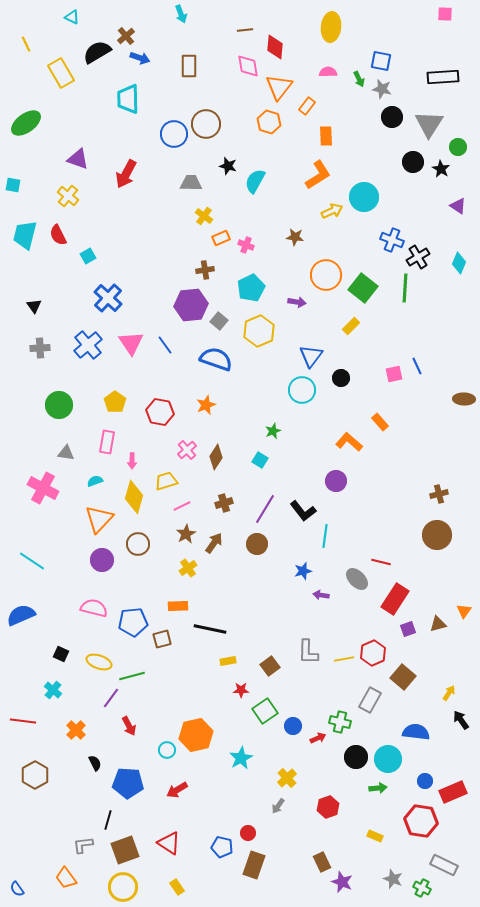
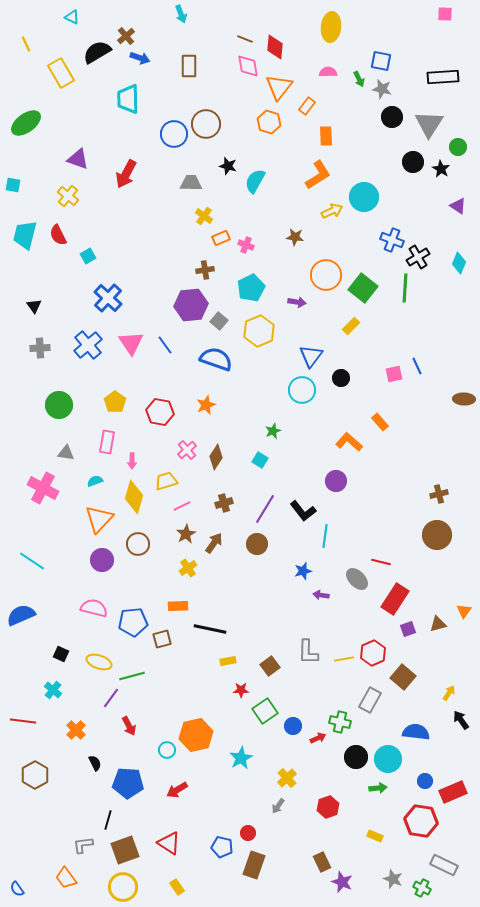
brown line at (245, 30): moved 9 px down; rotated 28 degrees clockwise
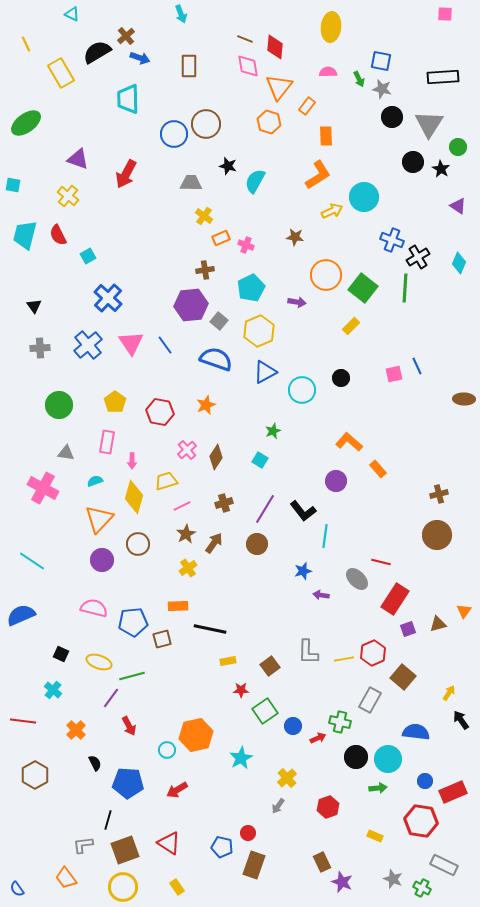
cyan triangle at (72, 17): moved 3 px up
blue triangle at (311, 356): moved 46 px left, 16 px down; rotated 25 degrees clockwise
orange rectangle at (380, 422): moved 2 px left, 47 px down
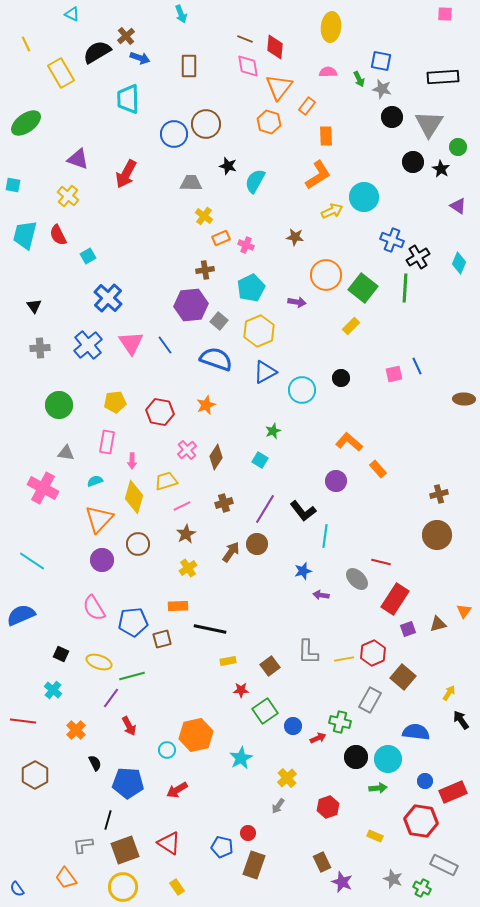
yellow pentagon at (115, 402): rotated 30 degrees clockwise
brown arrow at (214, 543): moved 17 px right, 9 px down
pink semicircle at (94, 608): rotated 136 degrees counterclockwise
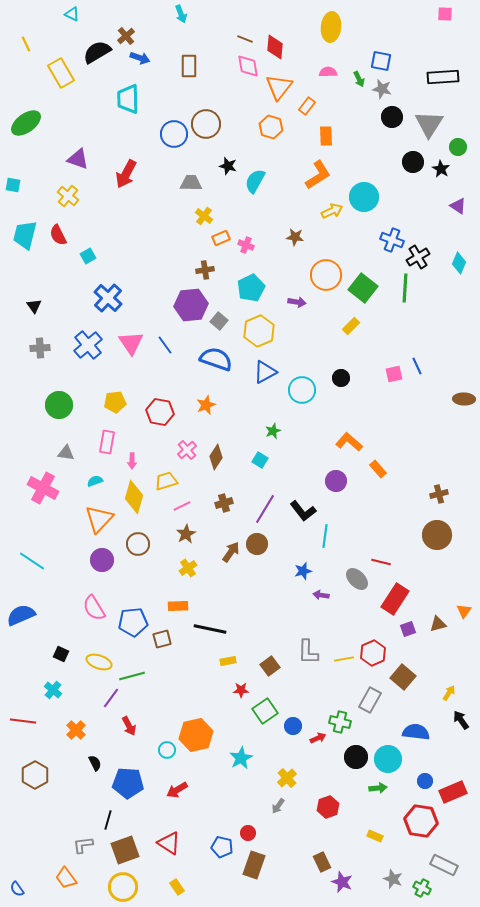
orange hexagon at (269, 122): moved 2 px right, 5 px down
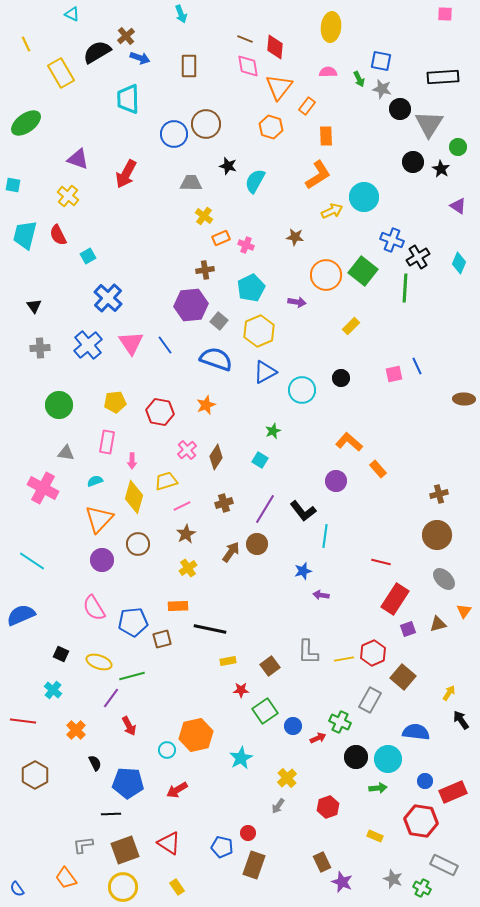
black circle at (392, 117): moved 8 px right, 8 px up
green square at (363, 288): moved 17 px up
gray ellipse at (357, 579): moved 87 px right
green cross at (340, 722): rotated 10 degrees clockwise
black line at (108, 820): moved 3 px right, 6 px up; rotated 72 degrees clockwise
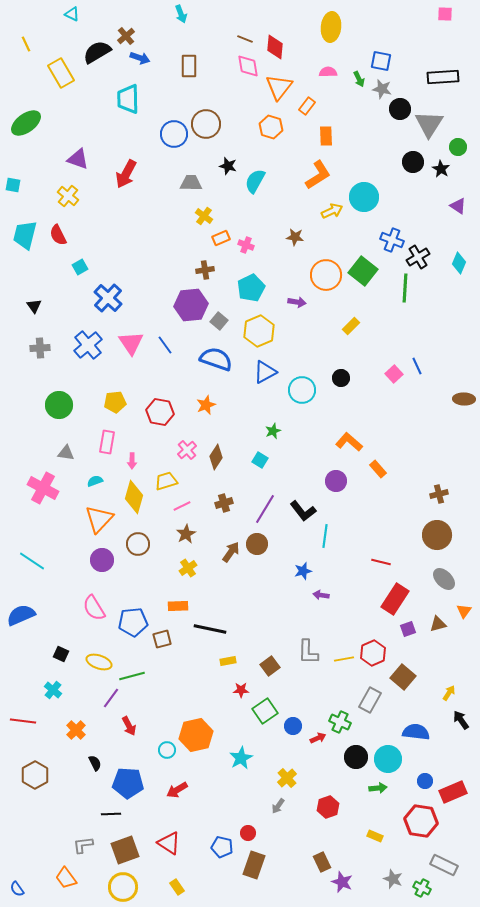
cyan square at (88, 256): moved 8 px left, 11 px down
pink square at (394, 374): rotated 30 degrees counterclockwise
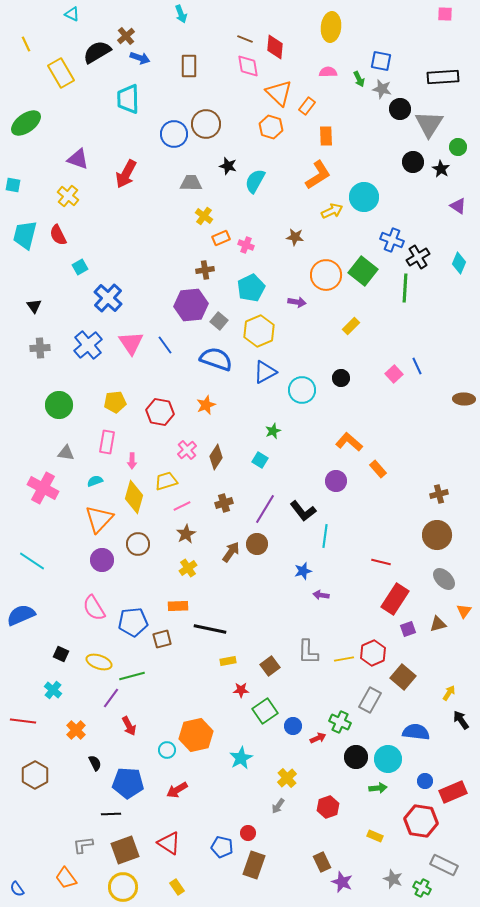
orange triangle at (279, 87): moved 6 px down; rotated 24 degrees counterclockwise
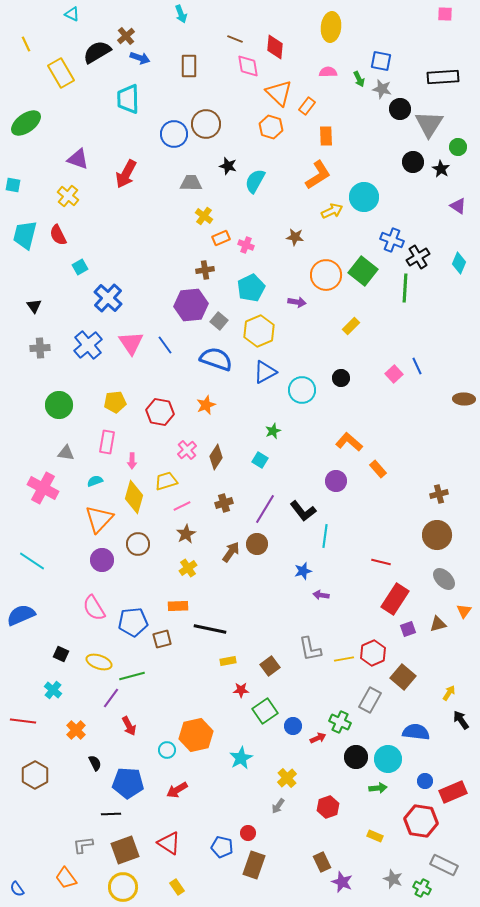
brown line at (245, 39): moved 10 px left
gray L-shape at (308, 652): moved 2 px right, 3 px up; rotated 12 degrees counterclockwise
